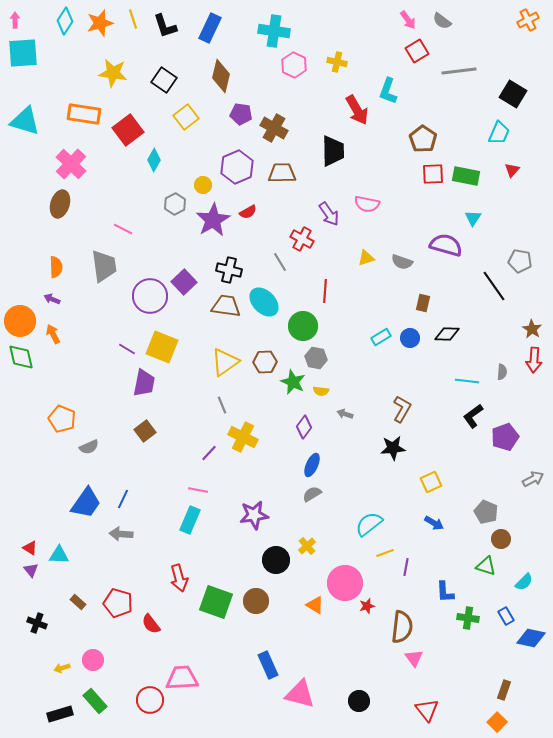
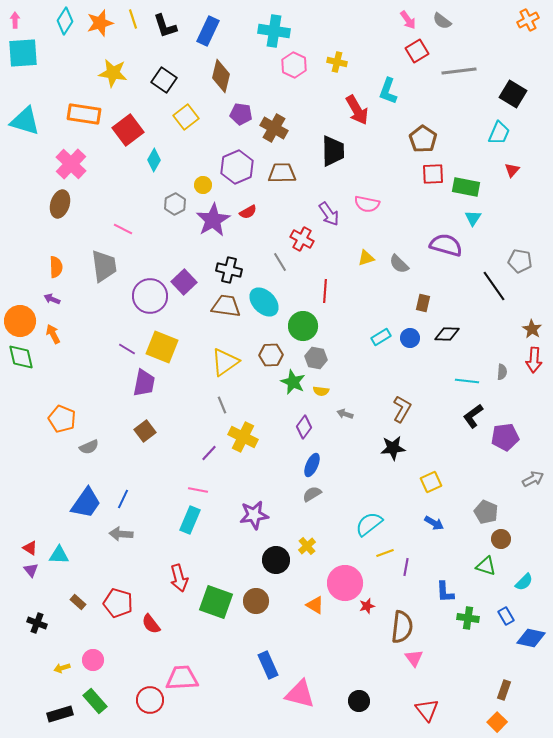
blue rectangle at (210, 28): moved 2 px left, 3 px down
green rectangle at (466, 176): moved 11 px down
gray semicircle at (402, 262): moved 3 px left, 2 px down; rotated 25 degrees clockwise
brown hexagon at (265, 362): moved 6 px right, 7 px up
purple pentagon at (505, 437): rotated 12 degrees clockwise
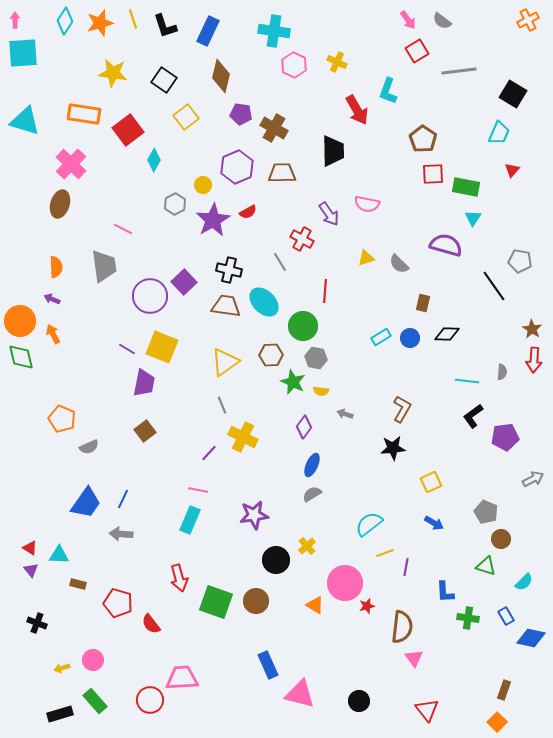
yellow cross at (337, 62): rotated 12 degrees clockwise
brown rectangle at (78, 602): moved 18 px up; rotated 28 degrees counterclockwise
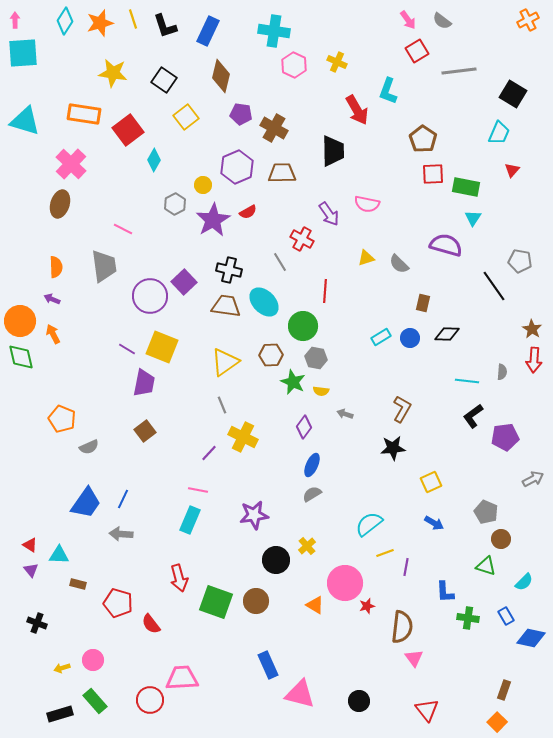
red triangle at (30, 548): moved 3 px up
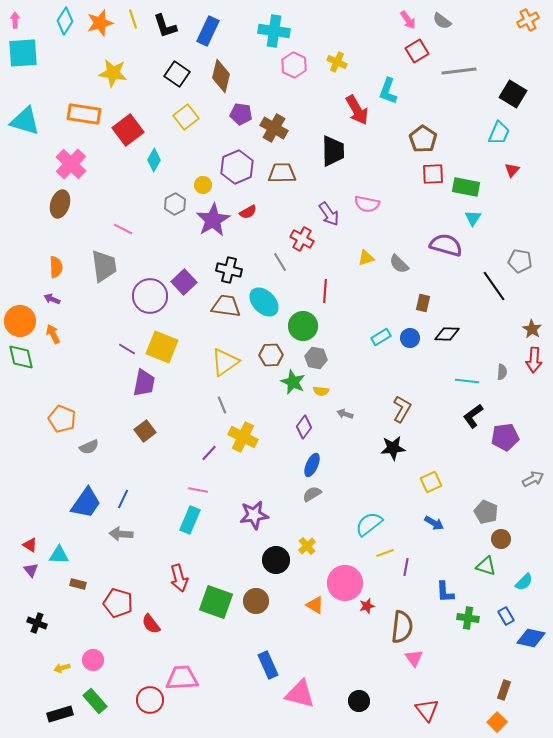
black square at (164, 80): moved 13 px right, 6 px up
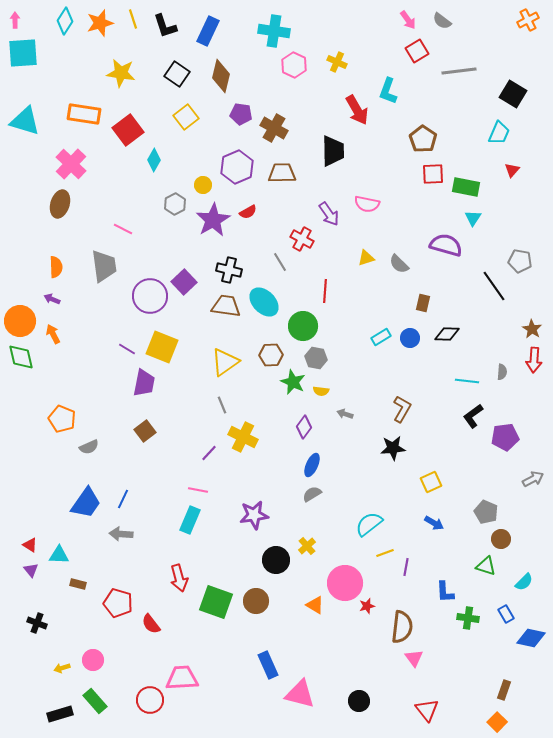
yellow star at (113, 73): moved 8 px right
blue rectangle at (506, 616): moved 2 px up
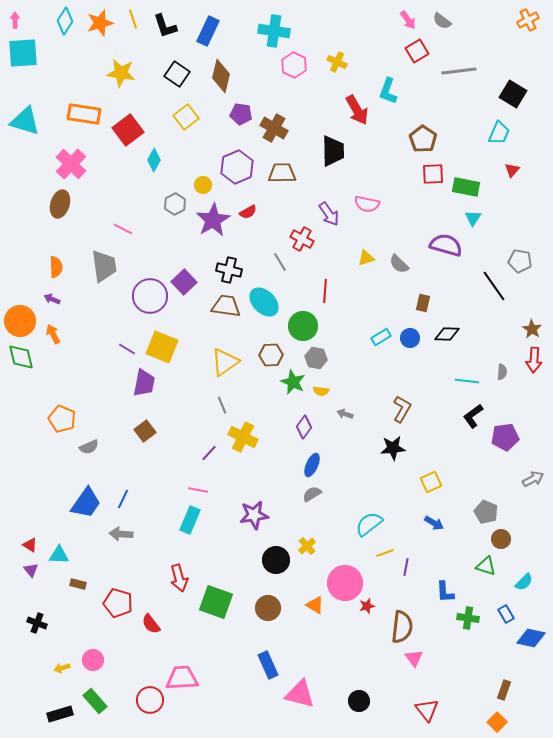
brown circle at (256, 601): moved 12 px right, 7 px down
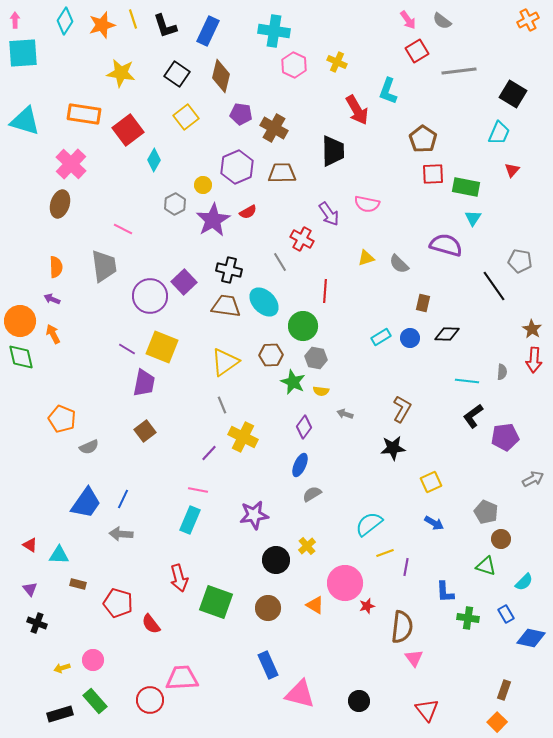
orange star at (100, 23): moved 2 px right, 2 px down
blue ellipse at (312, 465): moved 12 px left
purple triangle at (31, 570): moved 1 px left, 19 px down
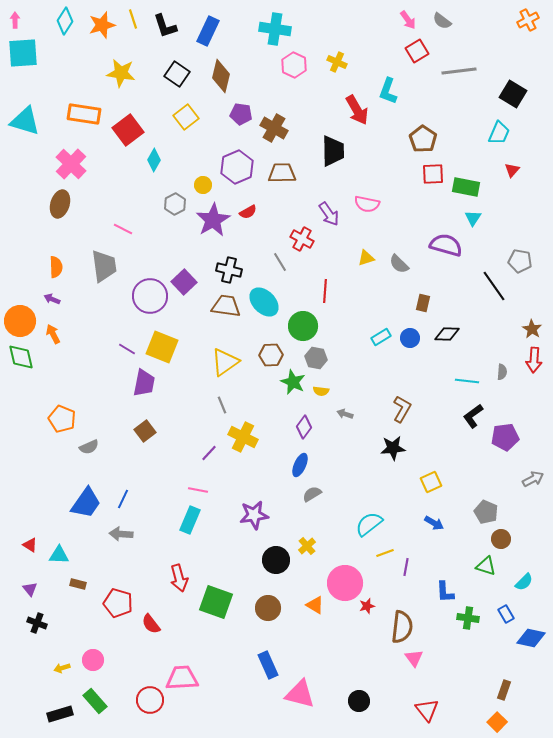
cyan cross at (274, 31): moved 1 px right, 2 px up
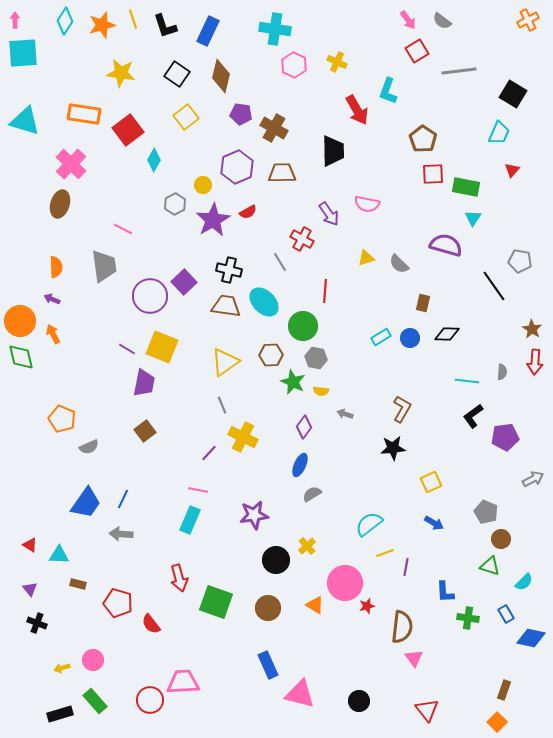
red arrow at (534, 360): moved 1 px right, 2 px down
green triangle at (486, 566): moved 4 px right
pink trapezoid at (182, 678): moved 1 px right, 4 px down
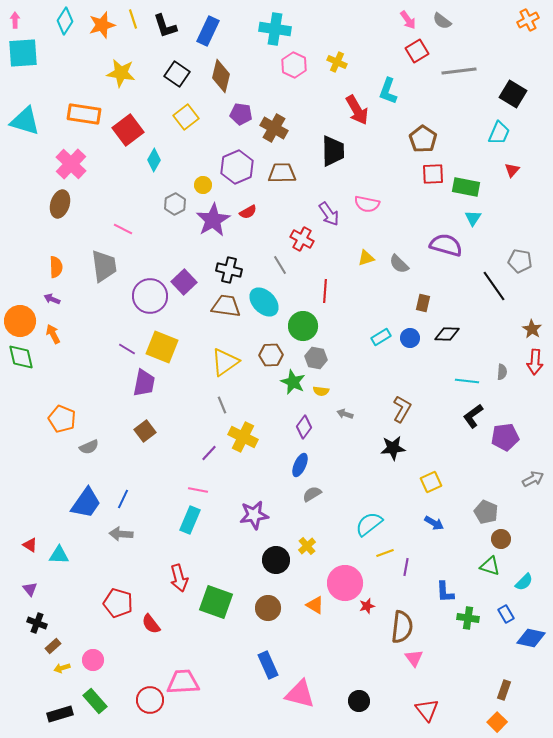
gray line at (280, 262): moved 3 px down
brown rectangle at (78, 584): moved 25 px left, 62 px down; rotated 56 degrees counterclockwise
